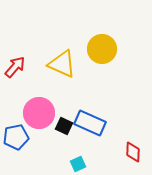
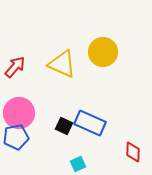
yellow circle: moved 1 px right, 3 px down
pink circle: moved 20 px left
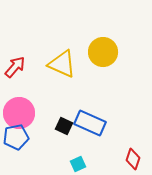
red diamond: moved 7 px down; rotated 15 degrees clockwise
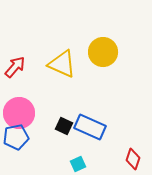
blue rectangle: moved 4 px down
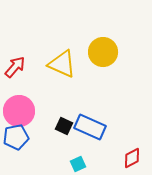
pink circle: moved 2 px up
red diamond: moved 1 px left, 1 px up; rotated 45 degrees clockwise
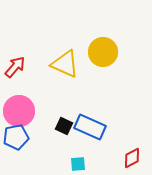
yellow triangle: moved 3 px right
cyan square: rotated 21 degrees clockwise
